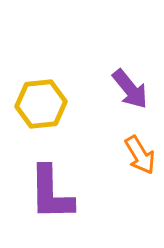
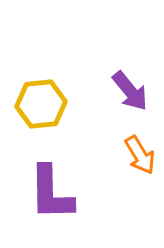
purple arrow: moved 2 px down
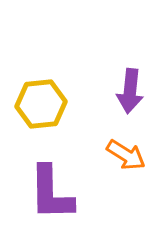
purple arrow: rotated 45 degrees clockwise
orange arrow: moved 14 px left; rotated 27 degrees counterclockwise
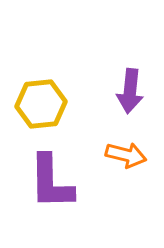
orange arrow: rotated 18 degrees counterclockwise
purple L-shape: moved 11 px up
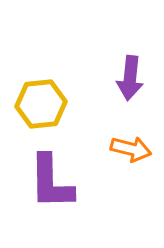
purple arrow: moved 13 px up
orange arrow: moved 5 px right, 6 px up
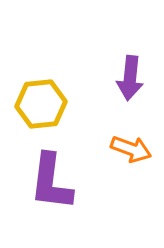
orange arrow: rotated 6 degrees clockwise
purple L-shape: rotated 8 degrees clockwise
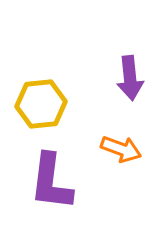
purple arrow: rotated 12 degrees counterclockwise
orange arrow: moved 10 px left
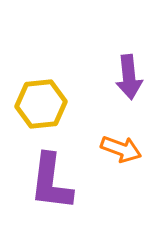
purple arrow: moved 1 px left, 1 px up
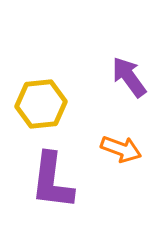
purple arrow: rotated 150 degrees clockwise
purple L-shape: moved 1 px right, 1 px up
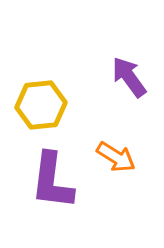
yellow hexagon: moved 1 px down
orange arrow: moved 5 px left, 8 px down; rotated 12 degrees clockwise
